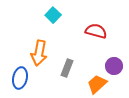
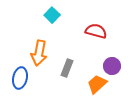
cyan square: moved 1 px left
purple circle: moved 2 px left
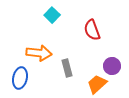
red semicircle: moved 4 px left, 1 px up; rotated 125 degrees counterclockwise
orange arrow: rotated 95 degrees counterclockwise
gray rectangle: rotated 36 degrees counterclockwise
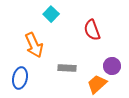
cyan square: moved 1 px left, 1 px up
orange arrow: moved 5 px left, 8 px up; rotated 60 degrees clockwise
gray rectangle: rotated 72 degrees counterclockwise
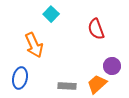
red semicircle: moved 4 px right, 1 px up
gray rectangle: moved 18 px down
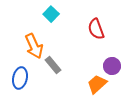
orange arrow: moved 1 px down
gray rectangle: moved 14 px left, 21 px up; rotated 48 degrees clockwise
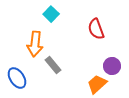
orange arrow: moved 1 px right, 2 px up; rotated 30 degrees clockwise
blue ellipse: moved 3 px left; rotated 45 degrees counterclockwise
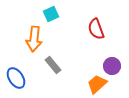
cyan square: rotated 21 degrees clockwise
orange arrow: moved 1 px left, 5 px up
blue ellipse: moved 1 px left
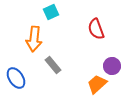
cyan square: moved 2 px up
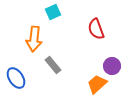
cyan square: moved 2 px right
